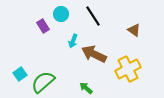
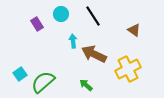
purple rectangle: moved 6 px left, 2 px up
cyan arrow: rotated 152 degrees clockwise
green arrow: moved 3 px up
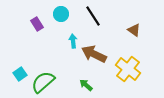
yellow cross: rotated 25 degrees counterclockwise
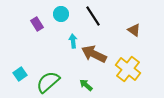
green semicircle: moved 5 px right
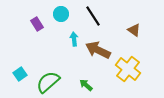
cyan arrow: moved 1 px right, 2 px up
brown arrow: moved 4 px right, 4 px up
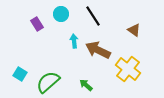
cyan arrow: moved 2 px down
cyan square: rotated 24 degrees counterclockwise
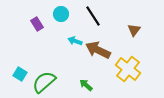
brown triangle: rotated 32 degrees clockwise
cyan arrow: moved 1 px right; rotated 64 degrees counterclockwise
green semicircle: moved 4 px left
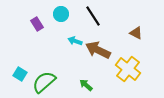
brown triangle: moved 2 px right, 3 px down; rotated 40 degrees counterclockwise
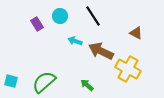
cyan circle: moved 1 px left, 2 px down
brown arrow: moved 3 px right, 1 px down
yellow cross: rotated 10 degrees counterclockwise
cyan square: moved 9 px left, 7 px down; rotated 16 degrees counterclockwise
green arrow: moved 1 px right
